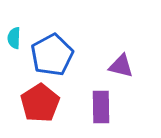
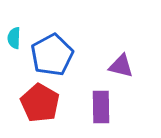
red pentagon: rotated 9 degrees counterclockwise
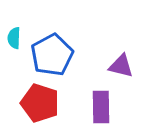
red pentagon: rotated 12 degrees counterclockwise
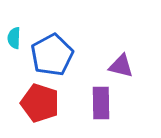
purple rectangle: moved 4 px up
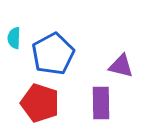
blue pentagon: moved 1 px right, 1 px up
